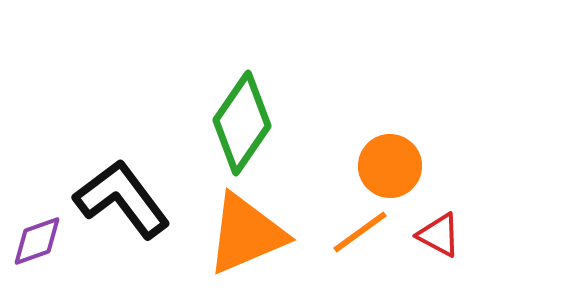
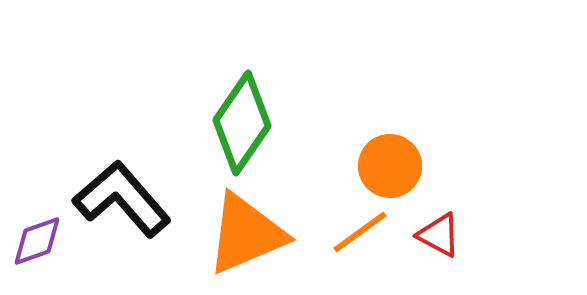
black L-shape: rotated 4 degrees counterclockwise
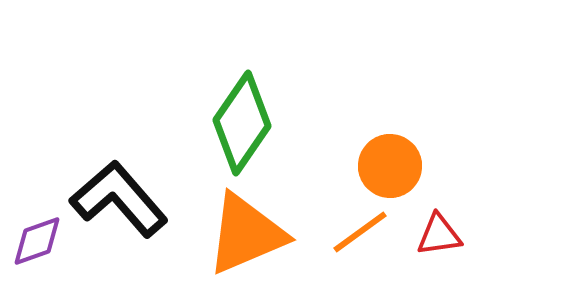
black L-shape: moved 3 px left
red triangle: rotated 36 degrees counterclockwise
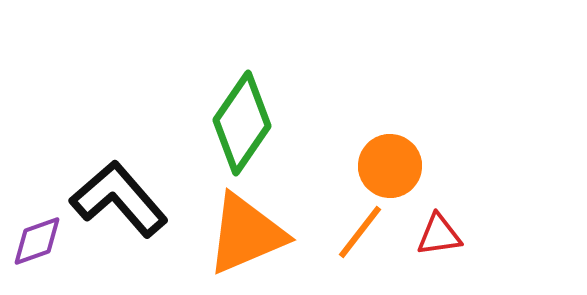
orange line: rotated 16 degrees counterclockwise
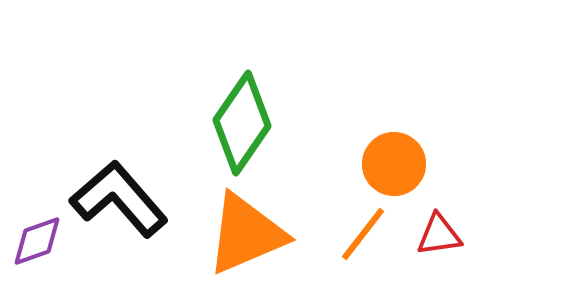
orange circle: moved 4 px right, 2 px up
orange line: moved 3 px right, 2 px down
